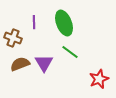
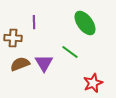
green ellipse: moved 21 px right; rotated 15 degrees counterclockwise
brown cross: rotated 18 degrees counterclockwise
red star: moved 6 px left, 4 px down
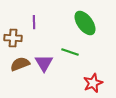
green line: rotated 18 degrees counterclockwise
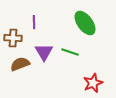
purple triangle: moved 11 px up
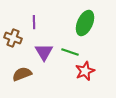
green ellipse: rotated 60 degrees clockwise
brown cross: rotated 18 degrees clockwise
brown semicircle: moved 2 px right, 10 px down
red star: moved 8 px left, 12 px up
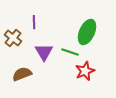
green ellipse: moved 2 px right, 9 px down
brown cross: rotated 18 degrees clockwise
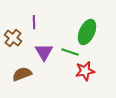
red star: rotated 12 degrees clockwise
